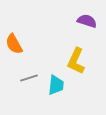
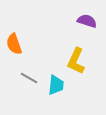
orange semicircle: rotated 10 degrees clockwise
gray line: rotated 48 degrees clockwise
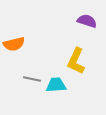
orange semicircle: rotated 85 degrees counterclockwise
gray line: moved 3 px right, 1 px down; rotated 18 degrees counterclockwise
cyan trapezoid: rotated 100 degrees counterclockwise
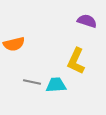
gray line: moved 3 px down
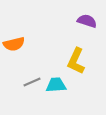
gray line: rotated 36 degrees counterclockwise
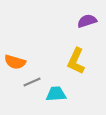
purple semicircle: rotated 36 degrees counterclockwise
orange semicircle: moved 1 px right, 18 px down; rotated 30 degrees clockwise
cyan trapezoid: moved 9 px down
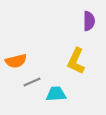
purple semicircle: moved 2 px right; rotated 108 degrees clockwise
orange semicircle: moved 1 px right, 1 px up; rotated 30 degrees counterclockwise
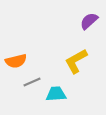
purple semicircle: rotated 132 degrees counterclockwise
yellow L-shape: rotated 36 degrees clockwise
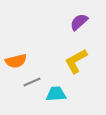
purple semicircle: moved 10 px left, 1 px down
